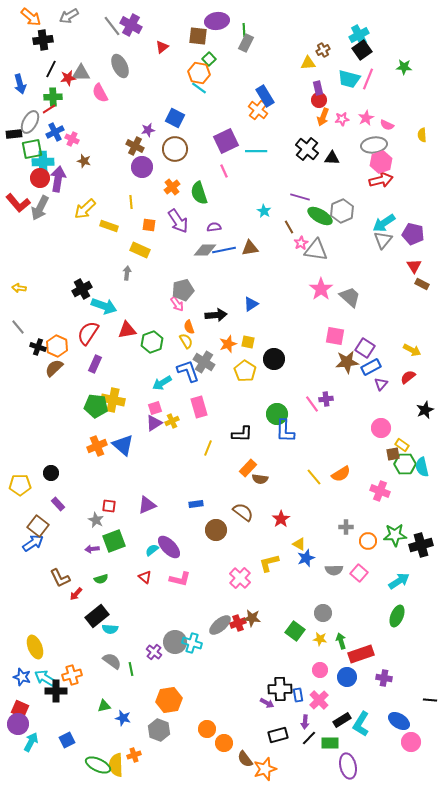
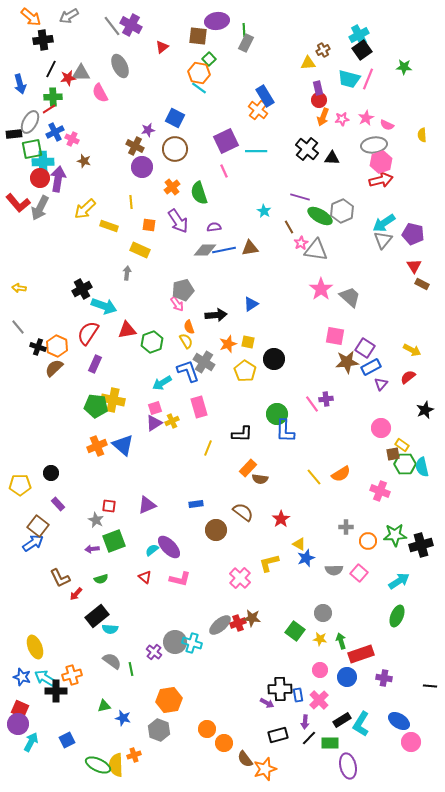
black line at (430, 700): moved 14 px up
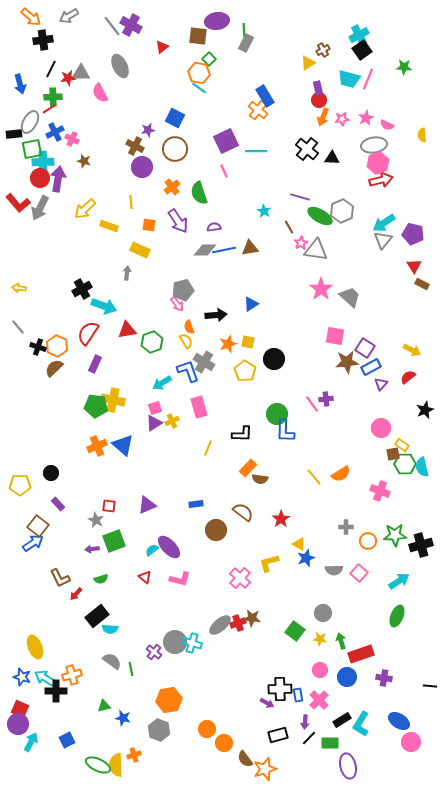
yellow triangle at (308, 63): rotated 28 degrees counterclockwise
pink hexagon at (381, 162): moved 3 px left, 1 px down
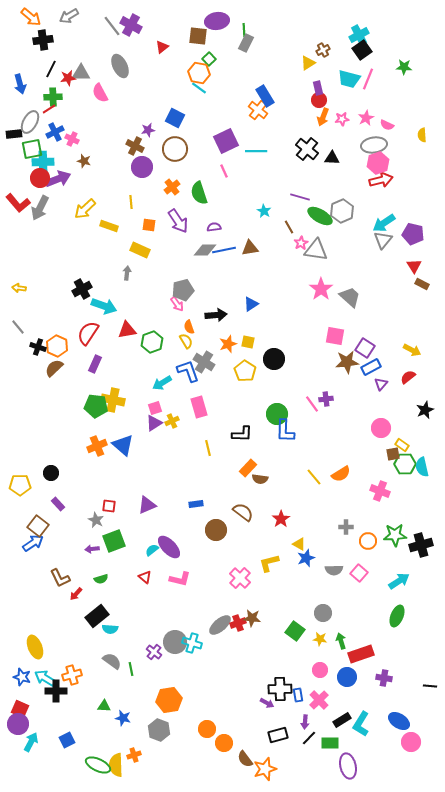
purple arrow at (58, 179): rotated 60 degrees clockwise
yellow line at (208, 448): rotated 35 degrees counterclockwise
green triangle at (104, 706): rotated 16 degrees clockwise
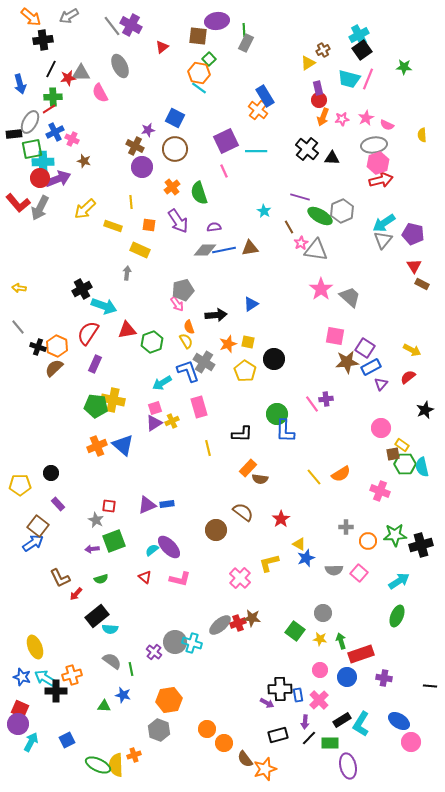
yellow rectangle at (109, 226): moved 4 px right
blue rectangle at (196, 504): moved 29 px left
blue star at (123, 718): moved 23 px up
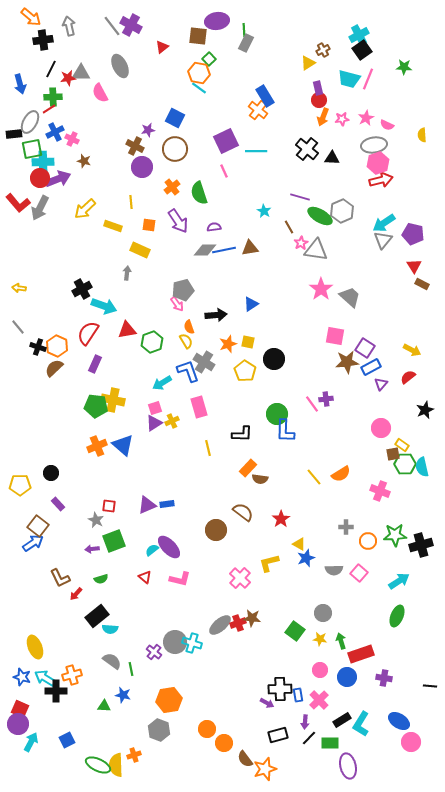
gray arrow at (69, 16): moved 10 px down; rotated 108 degrees clockwise
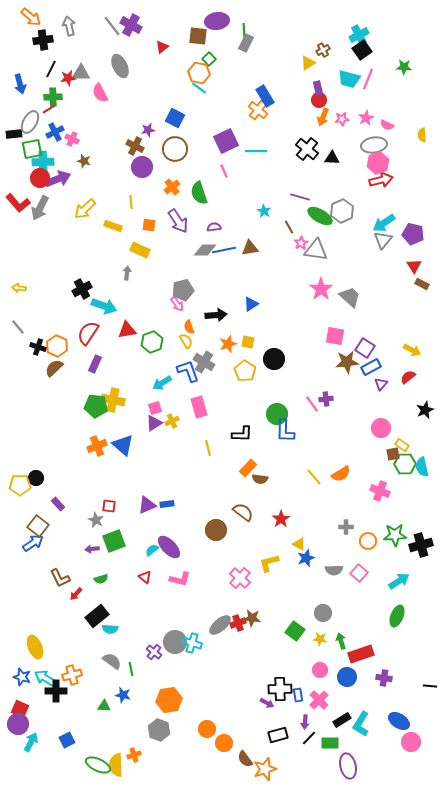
black circle at (51, 473): moved 15 px left, 5 px down
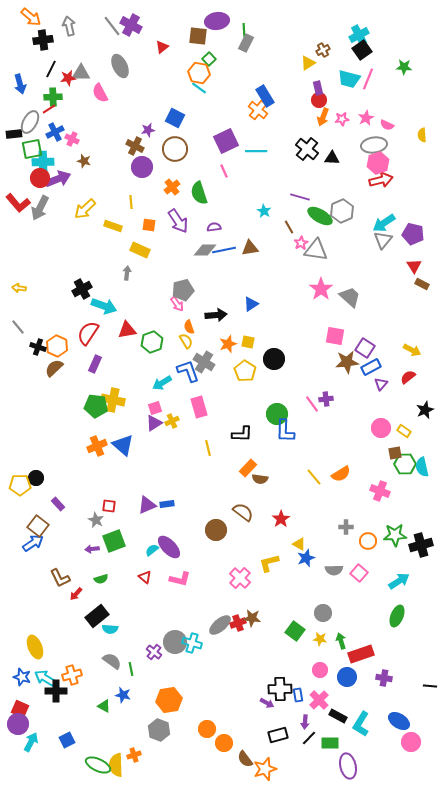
yellow rectangle at (402, 445): moved 2 px right, 14 px up
brown square at (393, 454): moved 2 px right, 1 px up
green triangle at (104, 706): rotated 24 degrees clockwise
black rectangle at (342, 720): moved 4 px left, 4 px up; rotated 60 degrees clockwise
